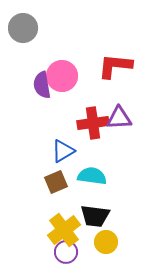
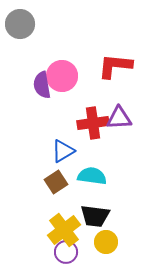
gray circle: moved 3 px left, 4 px up
brown square: rotated 10 degrees counterclockwise
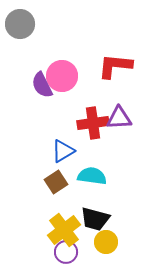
purple semicircle: rotated 16 degrees counterclockwise
black trapezoid: moved 3 px down; rotated 8 degrees clockwise
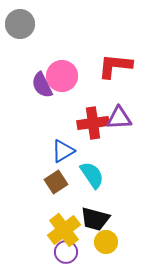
cyan semicircle: moved 1 px up; rotated 48 degrees clockwise
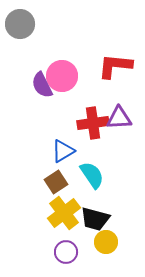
yellow cross: moved 17 px up
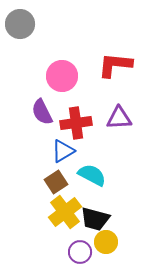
red L-shape: moved 1 px up
purple semicircle: moved 27 px down
red cross: moved 17 px left
cyan semicircle: rotated 28 degrees counterclockwise
yellow cross: moved 1 px right, 1 px up
purple circle: moved 14 px right
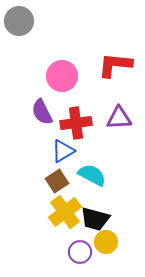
gray circle: moved 1 px left, 3 px up
brown square: moved 1 px right, 1 px up
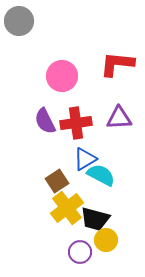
red L-shape: moved 2 px right, 1 px up
purple semicircle: moved 3 px right, 9 px down
blue triangle: moved 22 px right, 8 px down
cyan semicircle: moved 9 px right
yellow cross: moved 2 px right, 4 px up
yellow circle: moved 2 px up
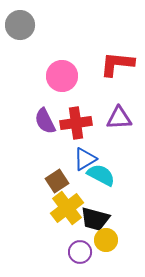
gray circle: moved 1 px right, 4 px down
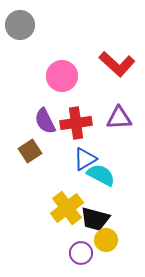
red L-shape: rotated 144 degrees counterclockwise
brown square: moved 27 px left, 30 px up
purple circle: moved 1 px right, 1 px down
